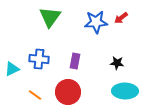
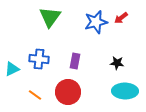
blue star: rotated 10 degrees counterclockwise
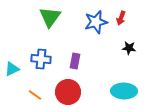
red arrow: rotated 32 degrees counterclockwise
blue cross: moved 2 px right
black star: moved 12 px right, 15 px up
cyan ellipse: moved 1 px left
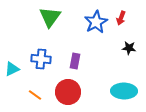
blue star: rotated 15 degrees counterclockwise
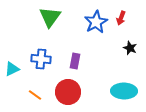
black star: moved 1 px right; rotated 16 degrees clockwise
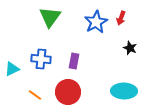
purple rectangle: moved 1 px left
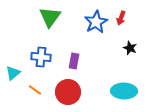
blue cross: moved 2 px up
cyan triangle: moved 1 px right, 4 px down; rotated 14 degrees counterclockwise
orange line: moved 5 px up
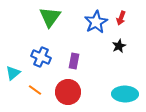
black star: moved 11 px left, 2 px up; rotated 24 degrees clockwise
blue cross: rotated 18 degrees clockwise
cyan ellipse: moved 1 px right, 3 px down
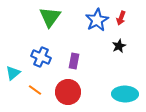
blue star: moved 1 px right, 2 px up
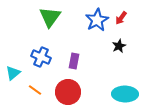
red arrow: rotated 16 degrees clockwise
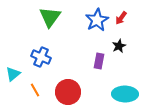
purple rectangle: moved 25 px right
cyan triangle: moved 1 px down
orange line: rotated 24 degrees clockwise
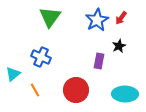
red circle: moved 8 px right, 2 px up
